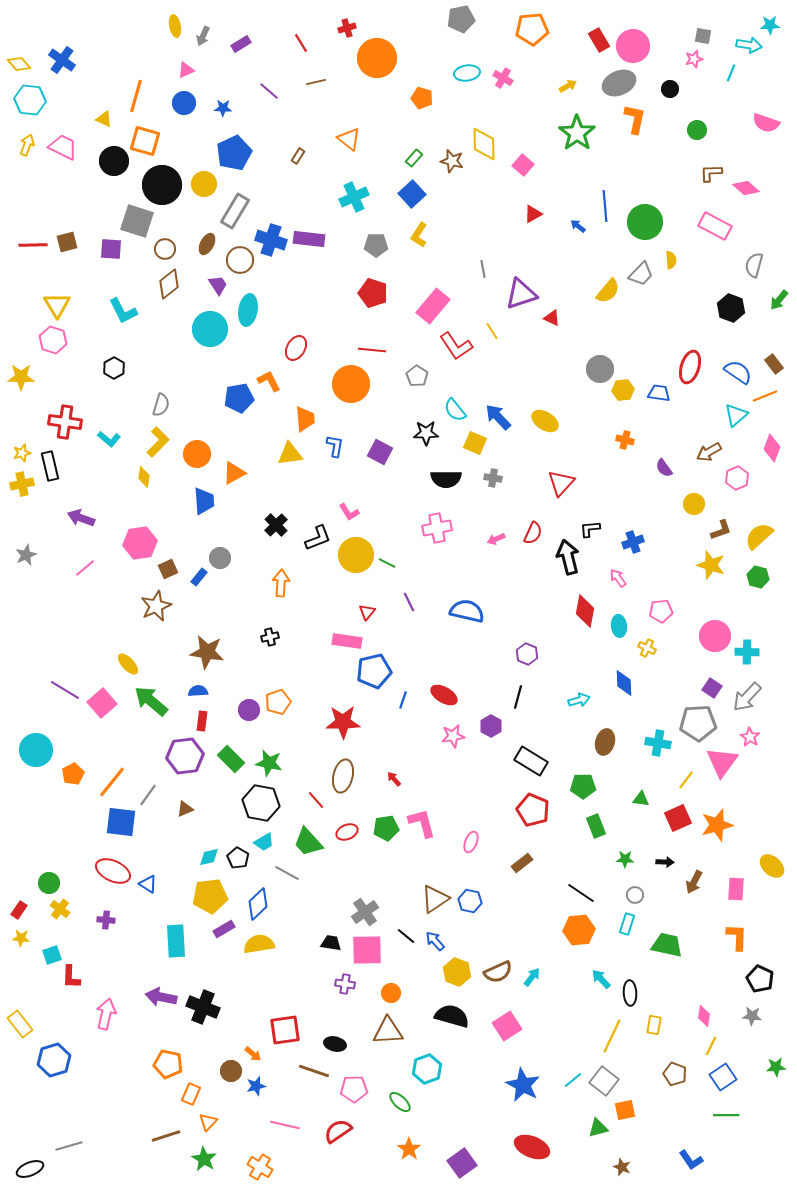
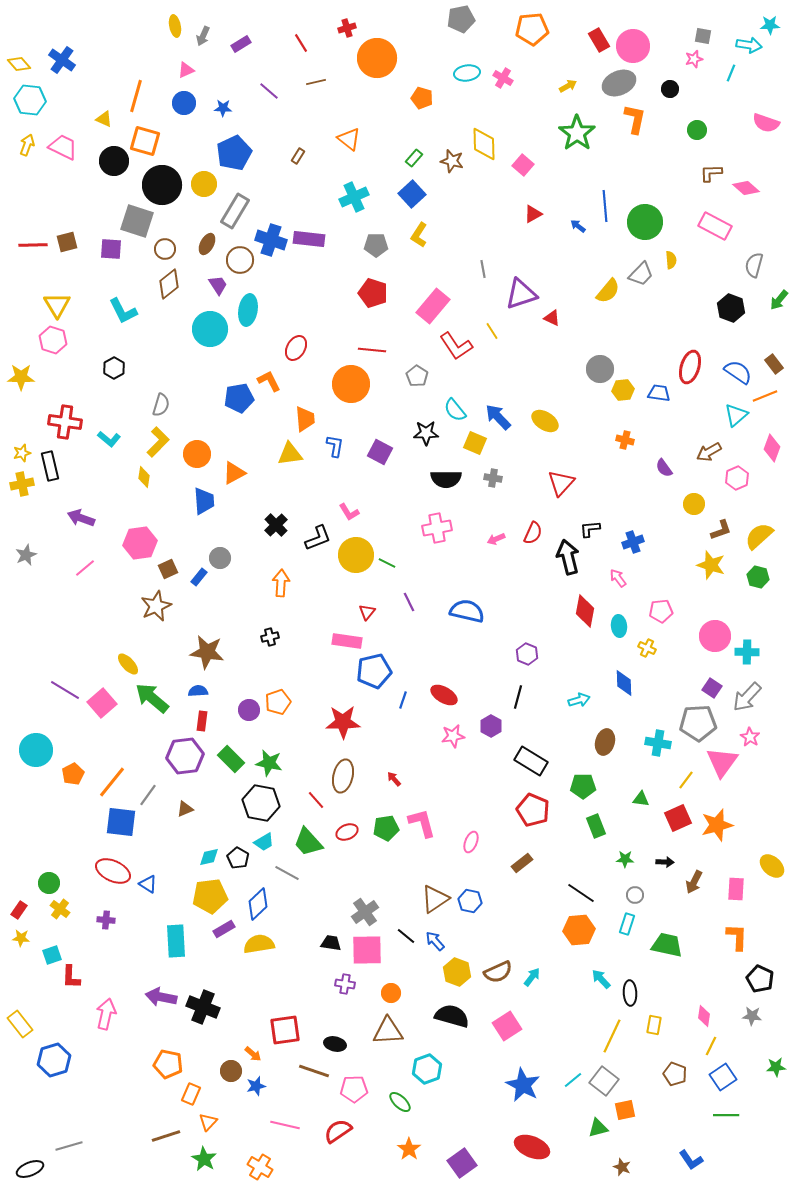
green arrow at (151, 701): moved 1 px right, 3 px up
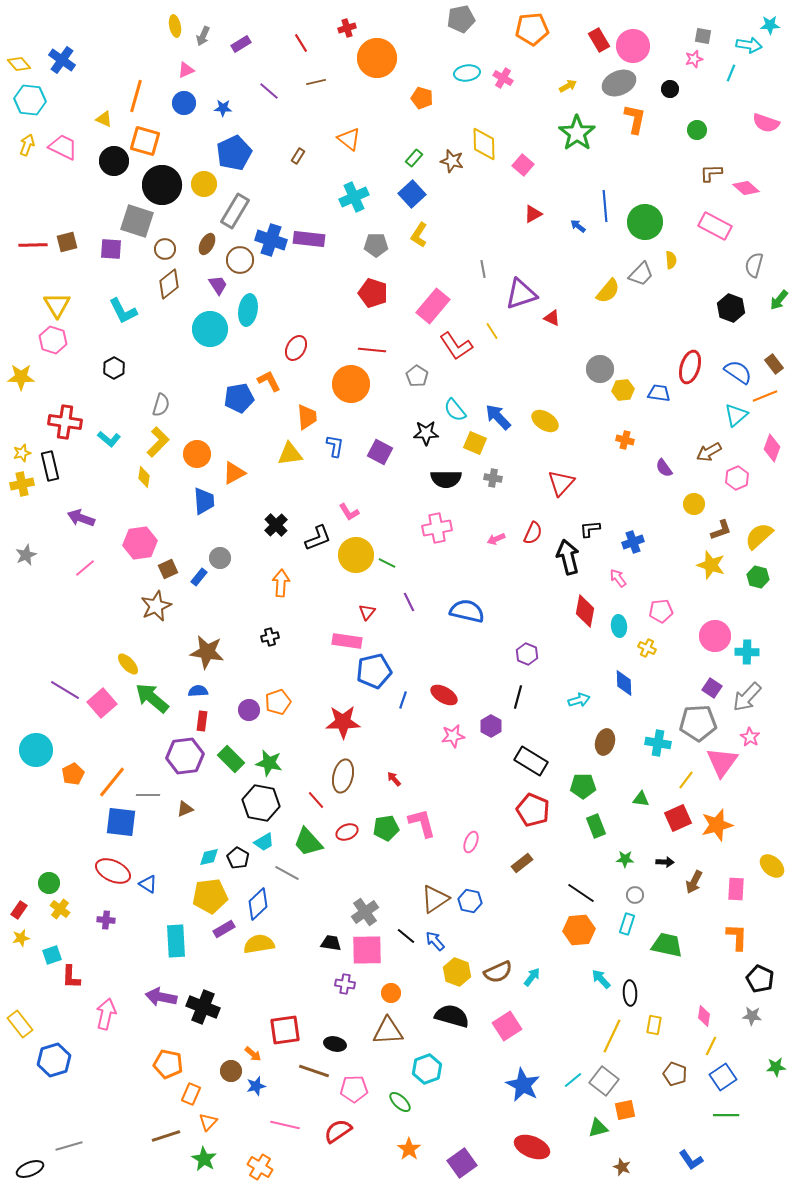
orange trapezoid at (305, 419): moved 2 px right, 2 px up
gray line at (148, 795): rotated 55 degrees clockwise
yellow star at (21, 938): rotated 18 degrees counterclockwise
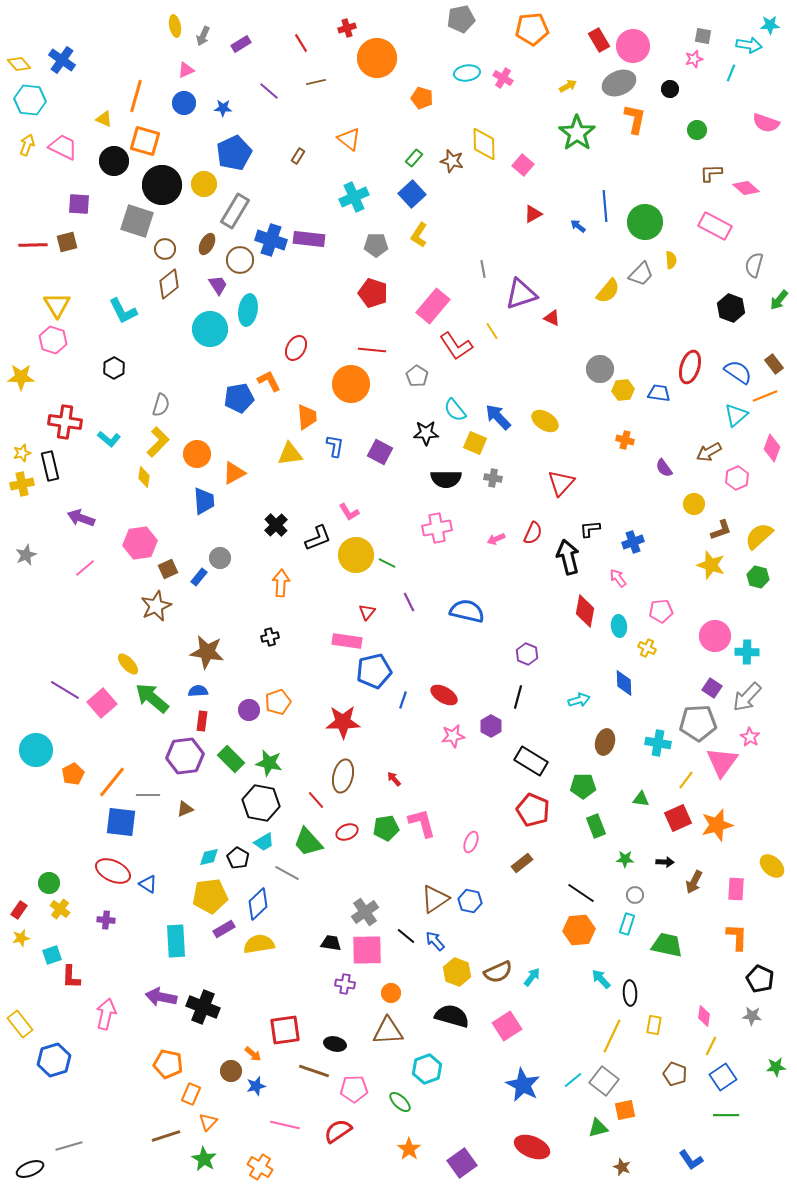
purple square at (111, 249): moved 32 px left, 45 px up
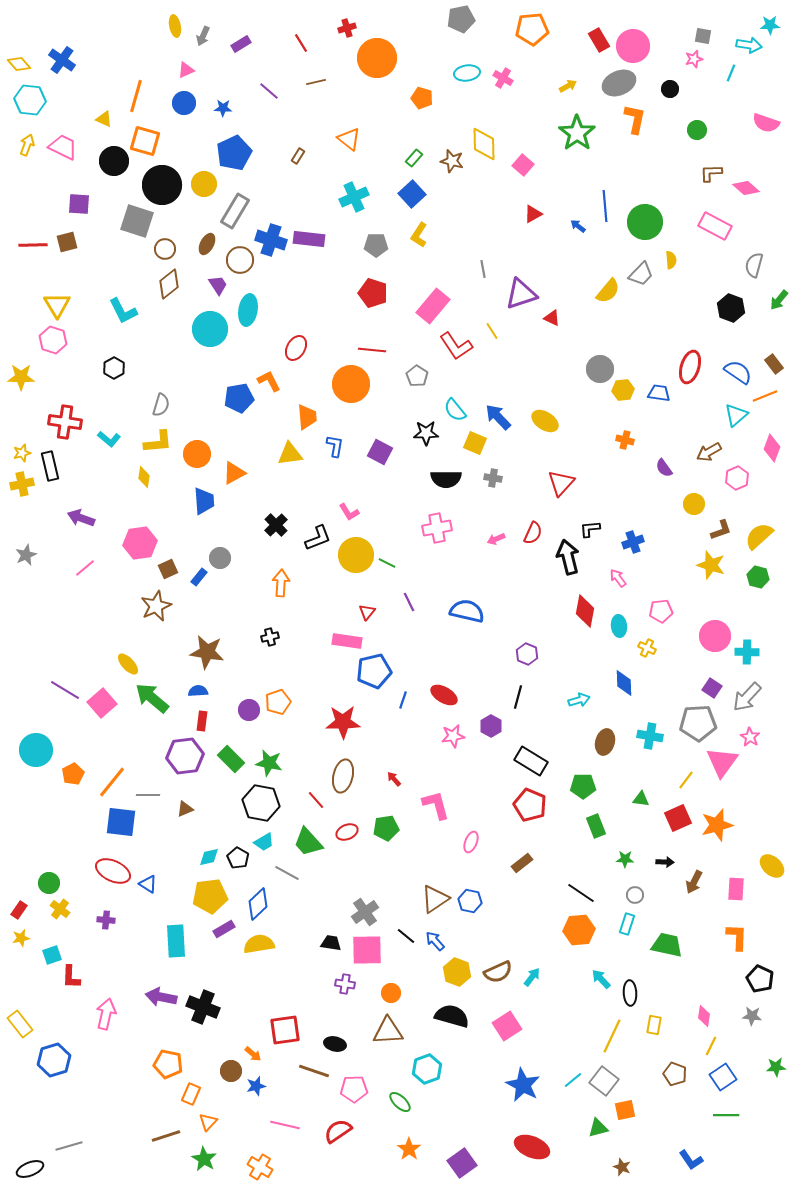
yellow L-shape at (158, 442): rotated 40 degrees clockwise
cyan cross at (658, 743): moved 8 px left, 7 px up
red pentagon at (533, 810): moved 3 px left, 5 px up
pink L-shape at (422, 823): moved 14 px right, 18 px up
